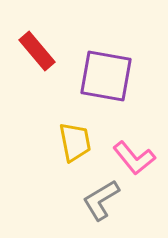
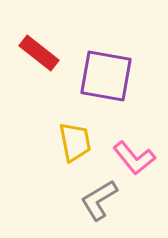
red rectangle: moved 2 px right, 2 px down; rotated 12 degrees counterclockwise
gray L-shape: moved 2 px left
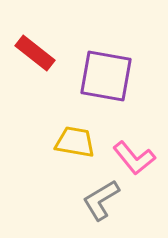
red rectangle: moved 4 px left
yellow trapezoid: rotated 69 degrees counterclockwise
gray L-shape: moved 2 px right
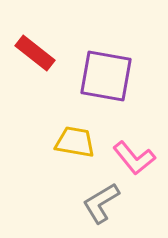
gray L-shape: moved 3 px down
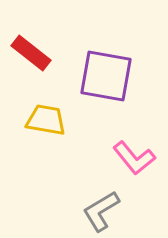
red rectangle: moved 4 px left
yellow trapezoid: moved 29 px left, 22 px up
gray L-shape: moved 8 px down
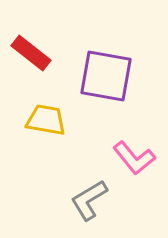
gray L-shape: moved 12 px left, 11 px up
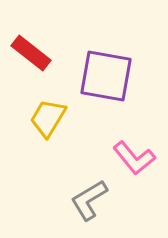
yellow trapezoid: moved 2 px right, 2 px up; rotated 69 degrees counterclockwise
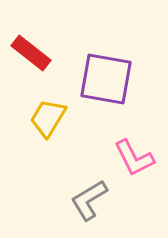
purple square: moved 3 px down
pink L-shape: rotated 12 degrees clockwise
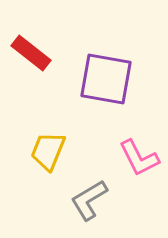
yellow trapezoid: moved 33 px down; rotated 9 degrees counterclockwise
pink L-shape: moved 5 px right
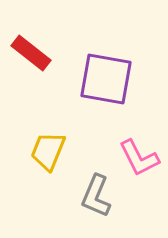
gray L-shape: moved 7 px right, 4 px up; rotated 36 degrees counterclockwise
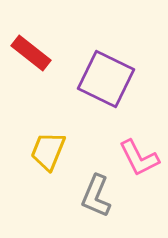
purple square: rotated 16 degrees clockwise
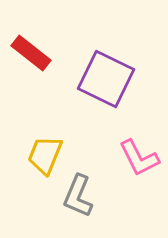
yellow trapezoid: moved 3 px left, 4 px down
gray L-shape: moved 18 px left
